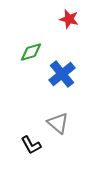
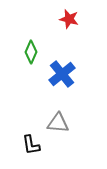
green diamond: rotated 50 degrees counterclockwise
gray triangle: rotated 35 degrees counterclockwise
black L-shape: rotated 20 degrees clockwise
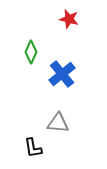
black L-shape: moved 2 px right, 3 px down
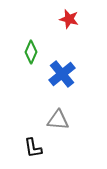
gray triangle: moved 3 px up
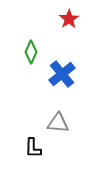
red star: rotated 24 degrees clockwise
gray triangle: moved 3 px down
black L-shape: rotated 10 degrees clockwise
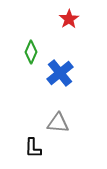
blue cross: moved 2 px left, 1 px up
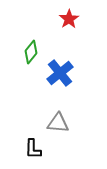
green diamond: rotated 15 degrees clockwise
black L-shape: moved 1 px down
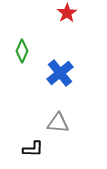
red star: moved 2 px left, 6 px up
green diamond: moved 9 px left, 1 px up; rotated 15 degrees counterclockwise
black L-shape: rotated 90 degrees counterclockwise
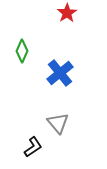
gray triangle: rotated 45 degrees clockwise
black L-shape: moved 2 px up; rotated 35 degrees counterclockwise
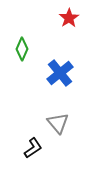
red star: moved 2 px right, 5 px down
green diamond: moved 2 px up
black L-shape: moved 1 px down
